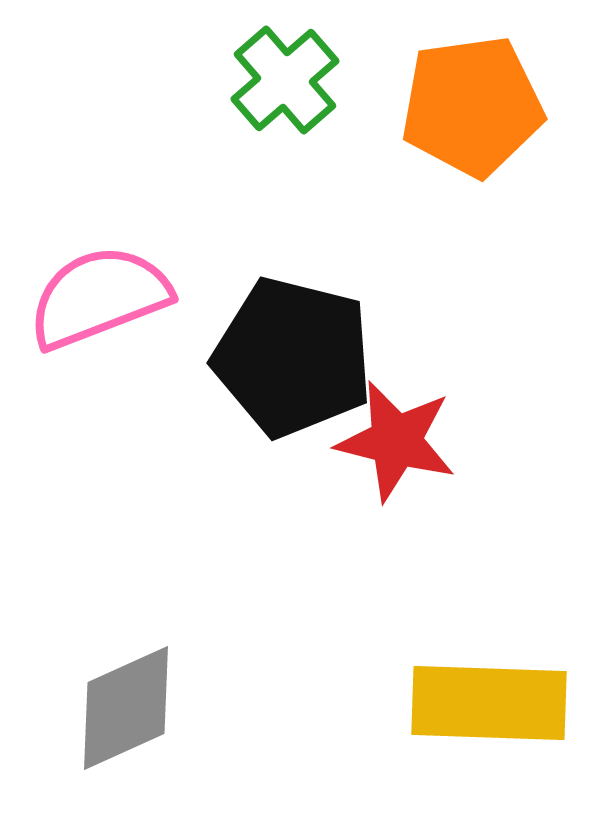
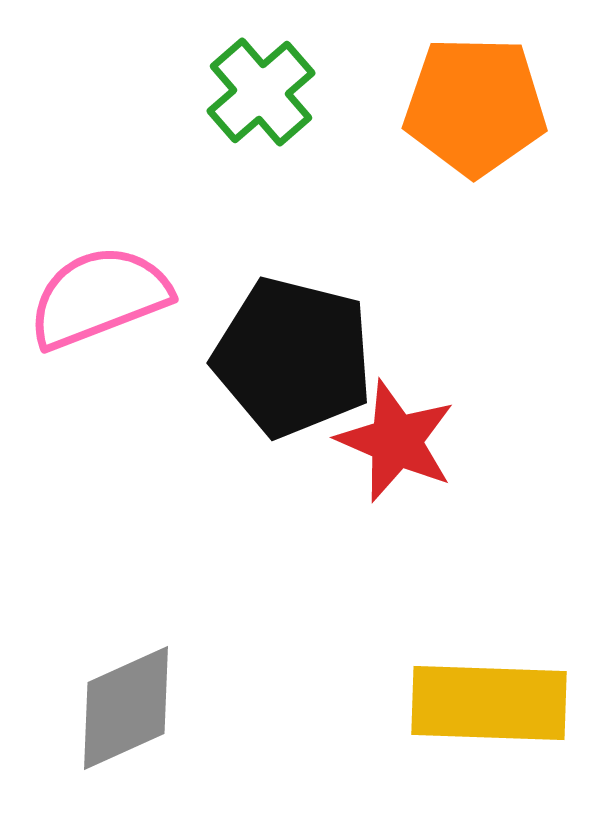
green cross: moved 24 px left, 12 px down
orange pentagon: moved 3 px right; rotated 9 degrees clockwise
red star: rotated 9 degrees clockwise
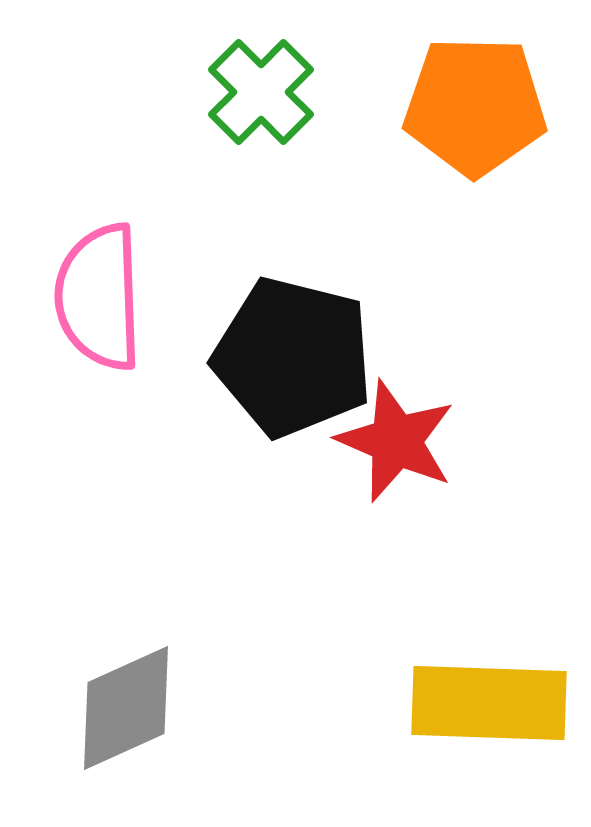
green cross: rotated 4 degrees counterclockwise
pink semicircle: rotated 71 degrees counterclockwise
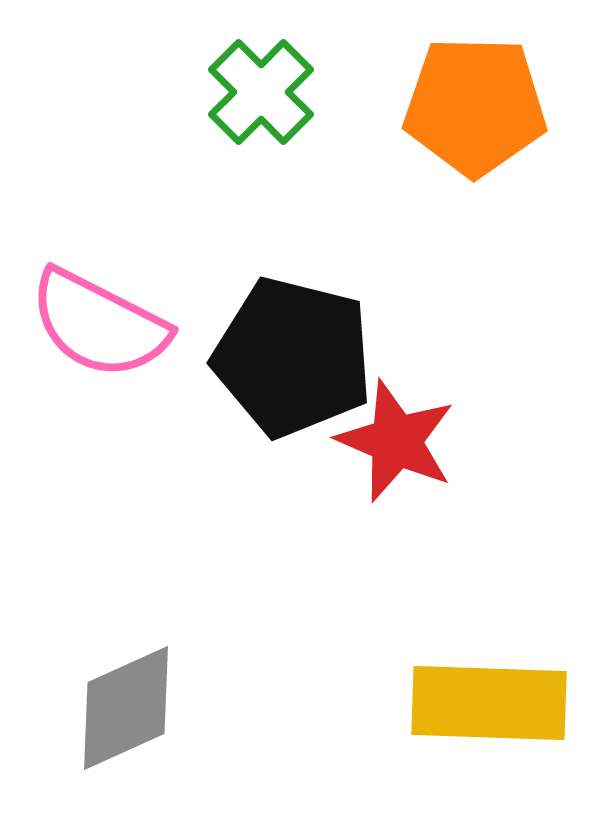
pink semicircle: moved 27 px down; rotated 61 degrees counterclockwise
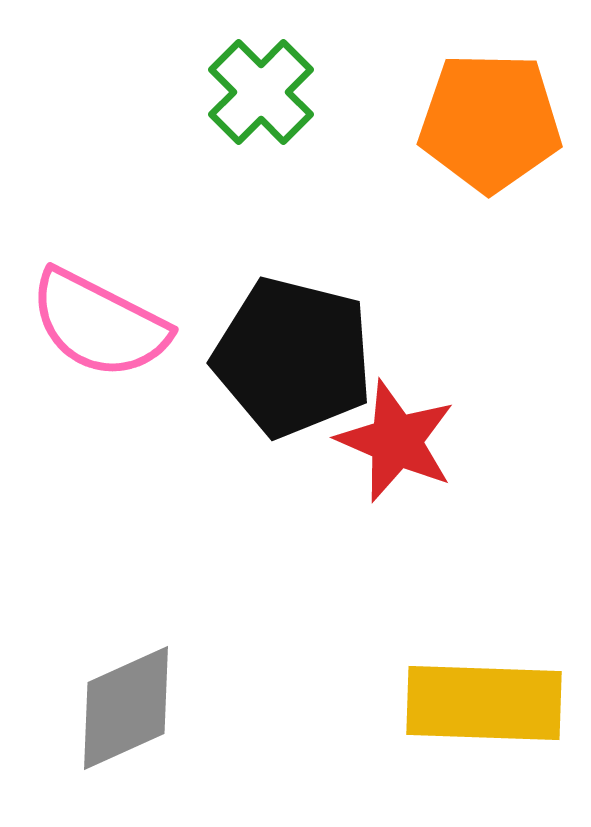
orange pentagon: moved 15 px right, 16 px down
yellow rectangle: moved 5 px left
